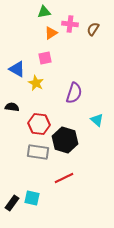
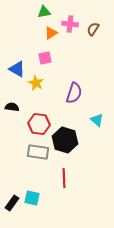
red line: rotated 66 degrees counterclockwise
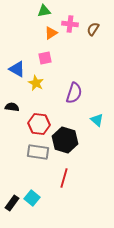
green triangle: moved 1 px up
red line: rotated 18 degrees clockwise
cyan square: rotated 28 degrees clockwise
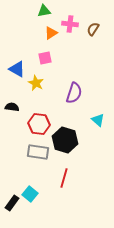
cyan triangle: moved 1 px right
cyan square: moved 2 px left, 4 px up
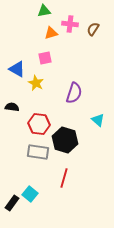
orange triangle: rotated 16 degrees clockwise
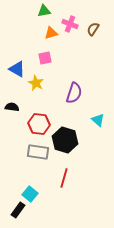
pink cross: rotated 14 degrees clockwise
black rectangle: moved 6 px right, 7 px down
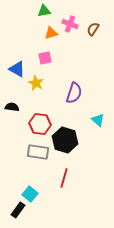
red hexagon: moved 1 px right
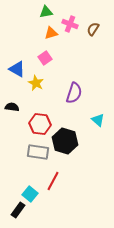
green triangle: moved 2 px right, 1 px down
pink square: rotated 24 degrees counterclockwise
black hexagon: moved 1 px down
red line: moved 11 px left, 3 px down; rotated 12 degrees clockwise
